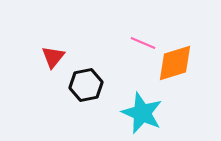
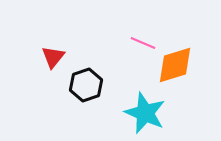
orange diamond: moved 2 px down
black hexagon: rotated 8 degrees counterclockwise
cyan star: moved 3 px right
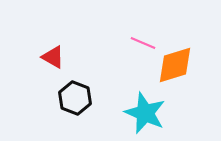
red triangle: rotated 40 degrees counterclockwise
black hexagon: moved 11 px left, 13 px down; rotated 20 degrees counterclockwise
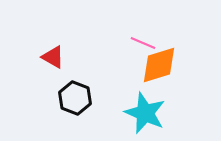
orange diamond: moved 16 px left
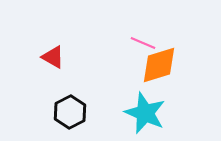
black hexagon: moved 5 px left, 14 px down; rotated 12 degrees clockwise
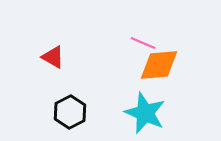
orange diamond: rotated 12 degrees clockwise
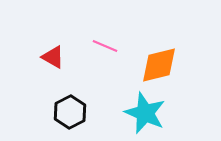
pink line: moved 38 px left, 3 px down
orange diamond: rotated 9 degrees counterclockwise
